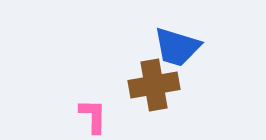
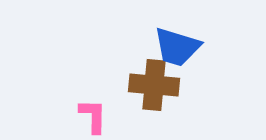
brown cross: rotated 15 degrees clockwise
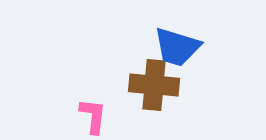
pink L-shape: rotated 6 degrees clockwise
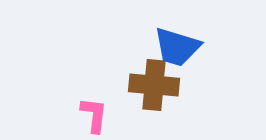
pink L-shape: moved 1 px right, 1 px up
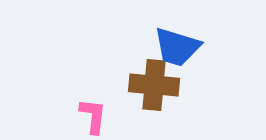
pink L-shape: moved 1 px left, 1 px down
